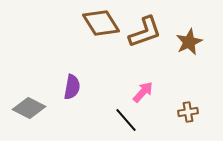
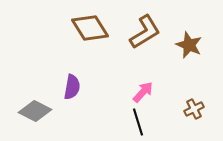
brown diamond: moved 11 px left, 5 px down
brown L-shape: rotated 12 degrees counterclockwise
brown star: moved 3 px down; rotated 24 degrees counterclockwise
gray diamond: moved 6 px right, 3 px down
brown cross: moved 6 px right, 3 px up; rotated 18 degrees counterclockwise
black line: moved 12 px right, 2 px down; rotated 24 degrees clockwise
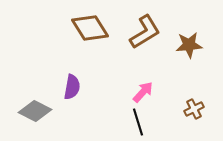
brown star: rotated 28 degrees counterclockwise
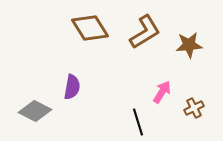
pink arrow: moved 19 px right; rotated 10 degrees counterclockwise
brown cross: moved 1 px up
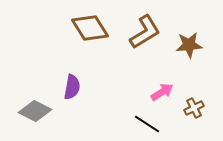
pink arrow: rotated 25 degrees clockwise
black line: moved 9 px right, 2 px down; rotated 40 degrees counterclockwise
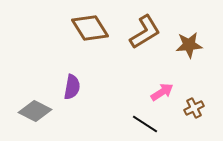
black line: moved 2 px left
